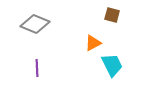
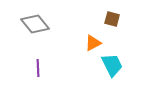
brown square: moved 4 px down
gray diamond: rotated 28 degrees clockwise
purple line: moved 1 px right
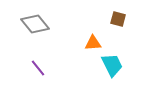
brown square: moved 6 px right
orange triangle: rotated 24 degrees clockwise
purple line: rotated 36 degrees counterclockwise
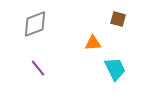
gray diamond: rotated 72 degrees counterclockwise
cyan trapezoid: moved 3 px right, 4 px down
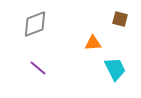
brown square: moved 2 px right
purple line: rotated 12 degrees counterclockwise
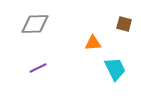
brown square: moved 4 px right, 5 px down
gray diamond: rotated 20 degrees clockwise
purple line: rotated 66 degrees counterclockwise
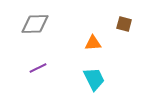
cyan trapezoid: moved 21 px left, 10 px down
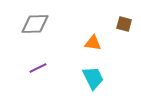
orange triangle: rotated 12 degrees clockwise
cyan trapezoid: moved 1 px left, 1 px up
